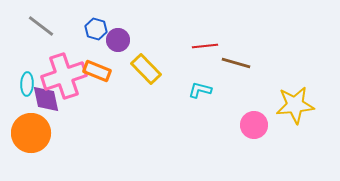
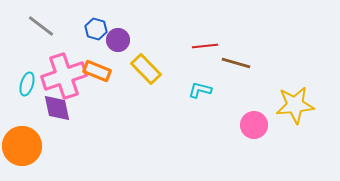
cyan ellipse: rotated 15 degrees clockwise
purple diamond: moved 11 px right, 9 px down
orange circle: moved 9 px left, 13 px down
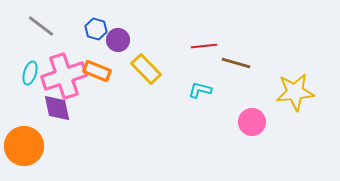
red line: moved 1 px left
cyan ellipse: moved 3 px right, 11 px up
yellow star: moved 13 px up
pink circle: moved 2 px left, 3 px up
orange circle: moved 2 px right
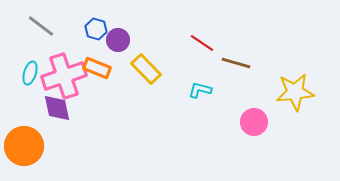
red line: moved 2 px left, 3 px up; rotated 40 degrees clockwise
orange rectangle: moved 3 px up
pink circle: moved 2 px right
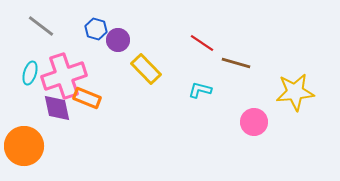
orange rectangle: moved 10 px left, 30 px down
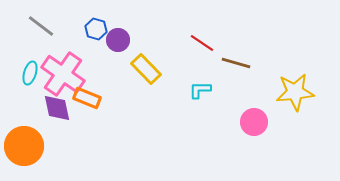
pink cross: moved 1 px left, 2 px up; rotated 36 degrees counterclockwise
cyan L-shape: rotated 15 degrees counterclockwise
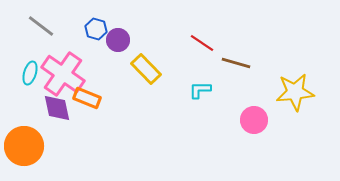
pink circle: moved 2 px up
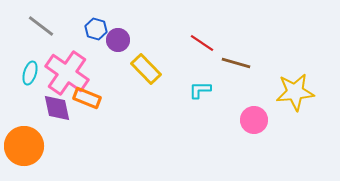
pink cross: moved 4 px right, 1 px up
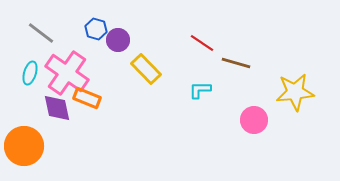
gray line: moved 7 px down
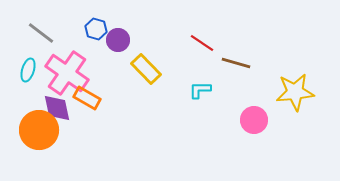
cyan ellipse: moved 2 px left, 3 px up
orange rectangle: rotated 8 degrees clockwise
orange circle: moved 15 px right, 16 px up
